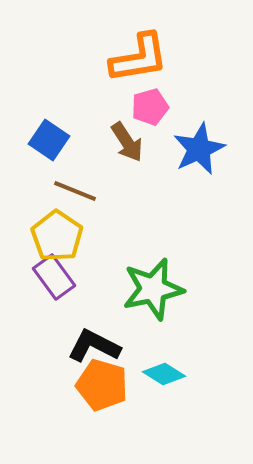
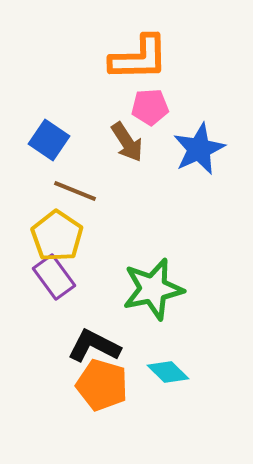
orange L-shape: rotated 8 degrees clockwise
pink pentagon: rotated 12 degrees clockwise
cyan diamond: moved 4 px right, 2 px up; rotated 12 degrees clockwise
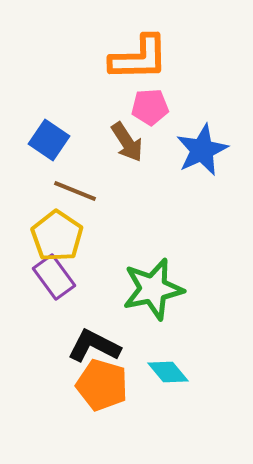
blue star: moved 3 px right, 1 px down
cyan diamond: rotated 6 degrees clockwise
